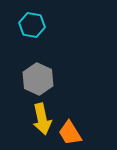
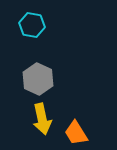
orange trapezoid: moved 6 px right
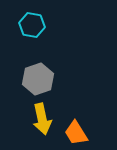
gray hexagon: rotated 16 degrees clockwise
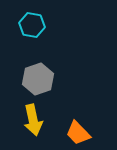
yellow arrow: moved 9 px left, 1 px down
orange trapezoid: moved 2 px right; rotated 12 degrees counterclockwise
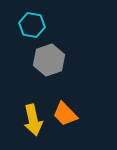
gray hexagon: moved 11 px right, 19 px up
orange trapezoid: moved 13 px left, 19 px up
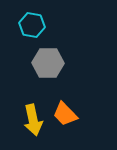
gray hexagon: moved 1 px left, 3 px down; rotated 20 degrees clockwise
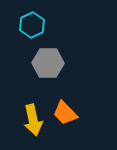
cyan hexagon: rotated 25 degrees clockwise
orange trapezoid: moved 1 px up
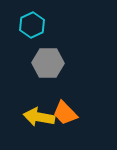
yellow arrow: moved 6 px right, 3 px up; rotated 112 degrees clockwise
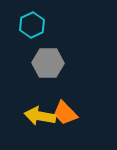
yellow arrow: moved 1 px right, 1 px up
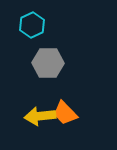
yellow arrow: rotated 16 degrees counterclockwise
